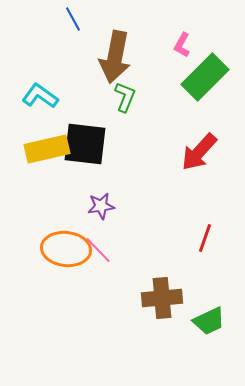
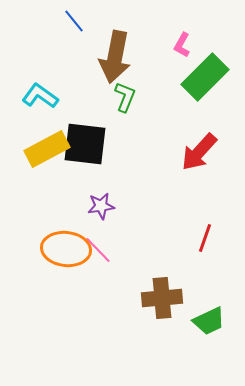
blue line: moved 1 px right, 2 px down; rotated 10 degrees counterclockwise
yellow rectangle: rotated 15 degrees counterclockwise
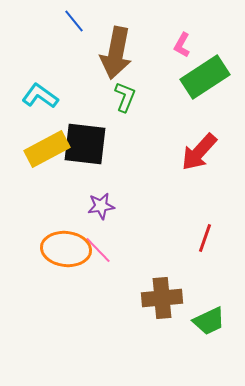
brown arrow: moved 1 px right, 4 px up
green rectangle: rotated 12 degrees clockwise
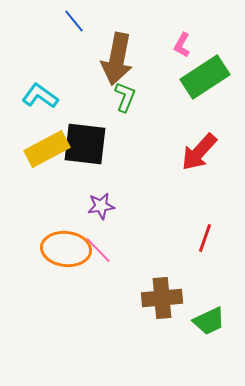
brown arrow: moved 1 px right, 6 px down
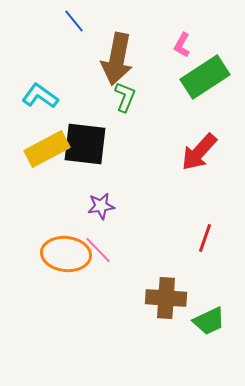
orange ellipse: moved 5 px down
brown cross: moved 4 px right; rotated 9 degrees clockwise
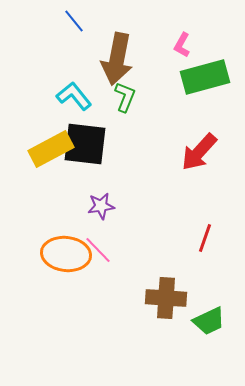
green rectangle: rotated 18 degrees clockwise
cyan L-shape: moved 34 px right; rotated 15 degrees clockwise
yellow rectangle: moved 4 px right
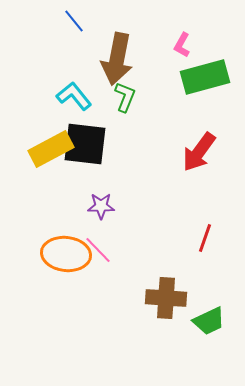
red arrow: rotated 6 degrees counterclockwise
purple star: rotated 8 degrees clockwise
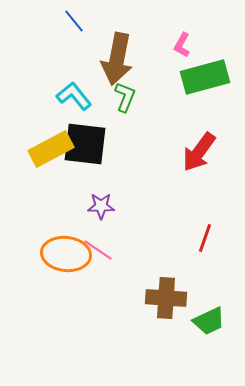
pink line: rotated 12 degrees counterclockwise
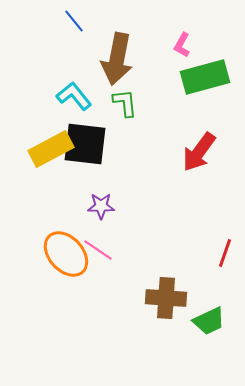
green L-shape: moved 6 px down; rotated 28 degrees counterclockwise
red line: moved 20 px right, 15 px down
orange ellipse: rotated 42 degrees clockwise
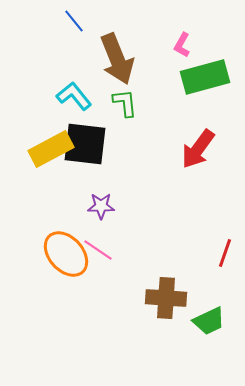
brown arrow: rotated 33 degrees counterclockwise
red arrow: moved 1 px left, 3 px up
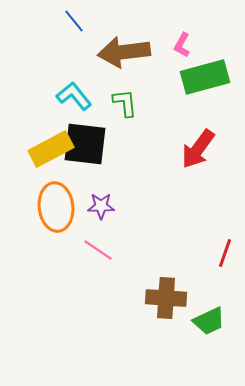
brown arrow: moved 7 px right, 7 px up; rotated 105 degrees clockwise
orange ellipse: moved 10 px left, 47 px up; rotated 36 degrees clockwise
